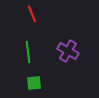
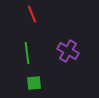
green line: moved 1 px left, 1 px down
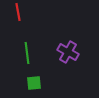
red line: moved 14 px left, 2 px up; rotated 12 degrees clockwise
purple cross: moved 1 px down
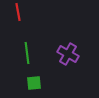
purple cross: moved 2 px down
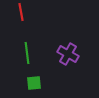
red line: moved 3 px right
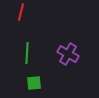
red line: rotated 24 degrees clockwise
green line: rotated 10 degrees clockwise
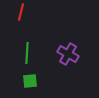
green square: moved 4 px left, 2 px up
